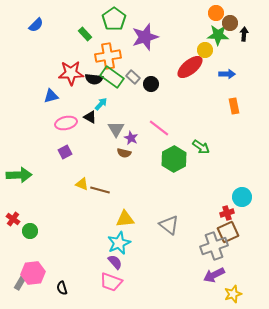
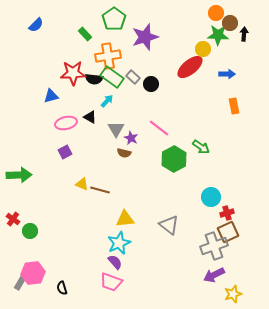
yellow circle at (205, 50): moved 2 px left, 1 px up
red star at (71, 73): moved 2 px right
cyan arrow at (101, 104): moved 6 px right, 3 px up
cyan circle at (242, 197): moved 31 px left
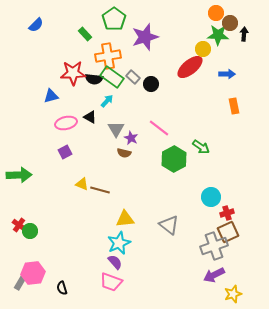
red cross at (13, 219): moved 6 px right, 6 px down
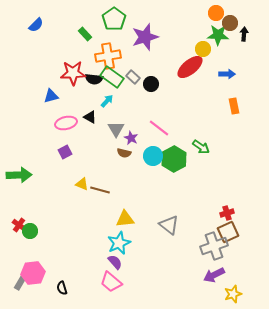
cyan circle at (211, 197): moved 58 px left, 41 px up
pink trapezoid at (111, 282): rotated 20 degrees clockwise
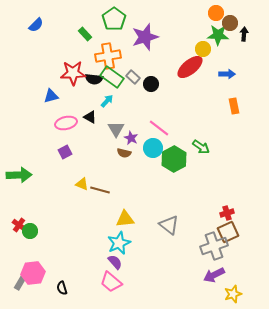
cyan circle at (153, 156): moved 8 px up
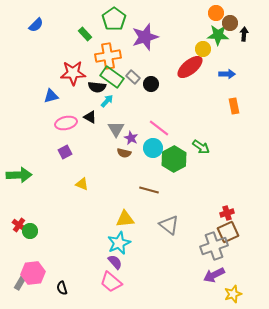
black semicircle at (94, 79): moved 3 px right, 8 px down
brown line at (100, 190): moved 49 px right
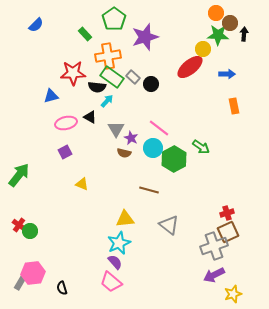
green arrow at (19, 175): rotated 50 degrees counterclockwise
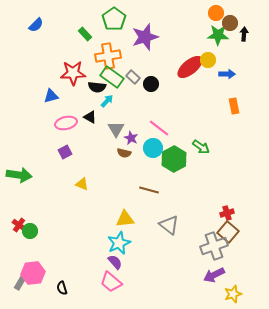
yellow circle at (203, 49): moved 5 px right, 11 px down
green arrow at (19, 175): rotated 60 degrees clockwise
brown square at (228, 232): rotated 25 degrees counterclockwise
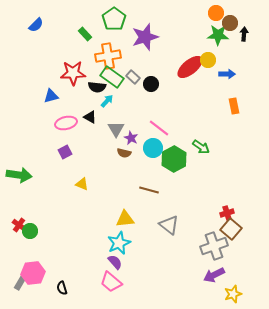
brown square at (228, 232): moved 3 px right, 3 px up
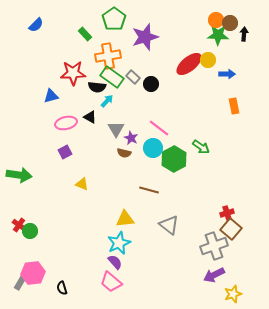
orange circle at (216, 13): moved 7 px down
red ellipse at (190, 67): moved 1 px left, 3 px up
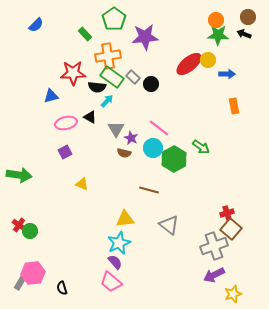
brown circle at (230, 23): moved 18 px right, 6 px up
black arrow at (244, 34): rotated 72 degrees counterclockwise
purple star at (145, 37): rotated 12 degrees clockwise
